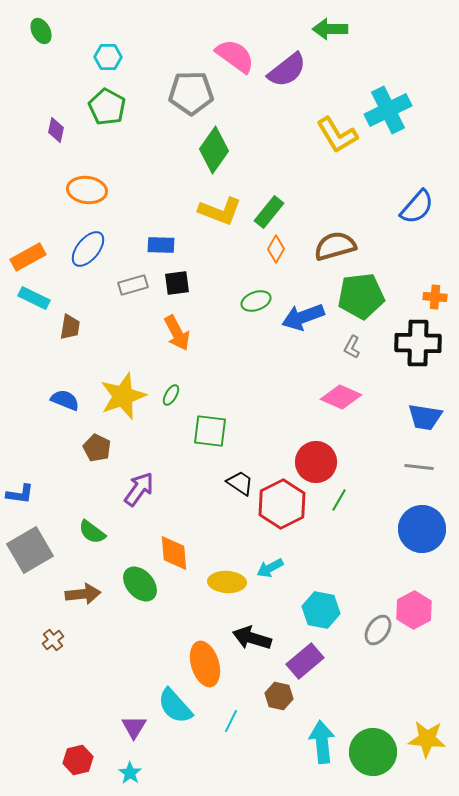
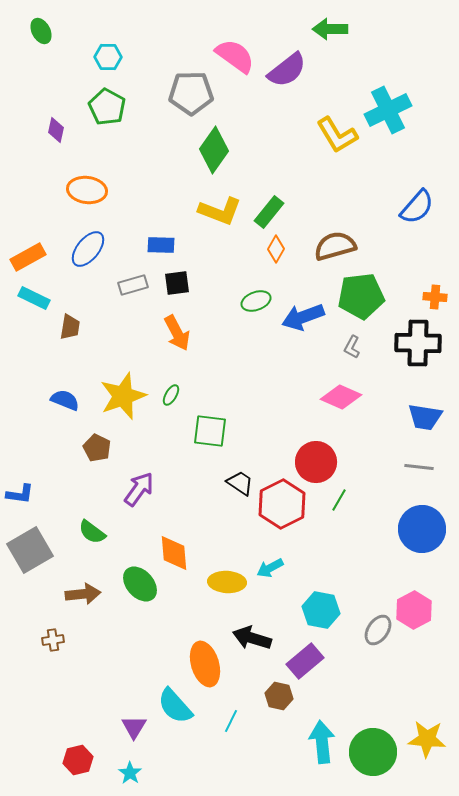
brown cross at (53, 640): rotated 30 degrees clockwise
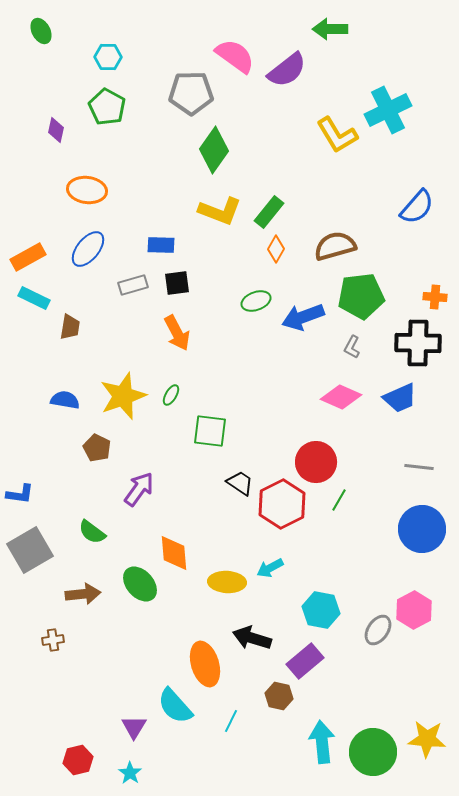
blue semicircle at (65, 400): rotated 12 degrees counterclockwise
blue trapezoid at (425, 417): moved 25 px left, 19 px up; rotated 33 degrees counterclockwise
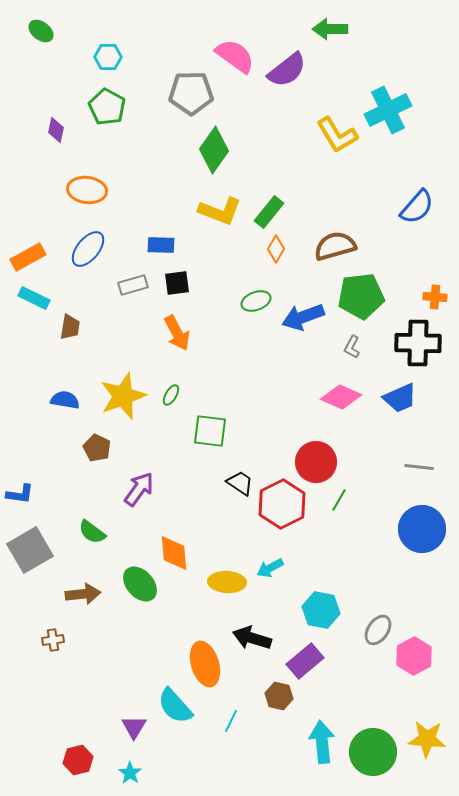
green ellipse at (41, 31): rotated 25 degrees counterclockwise
pink hexagon at (414, 610): moved 46 px down
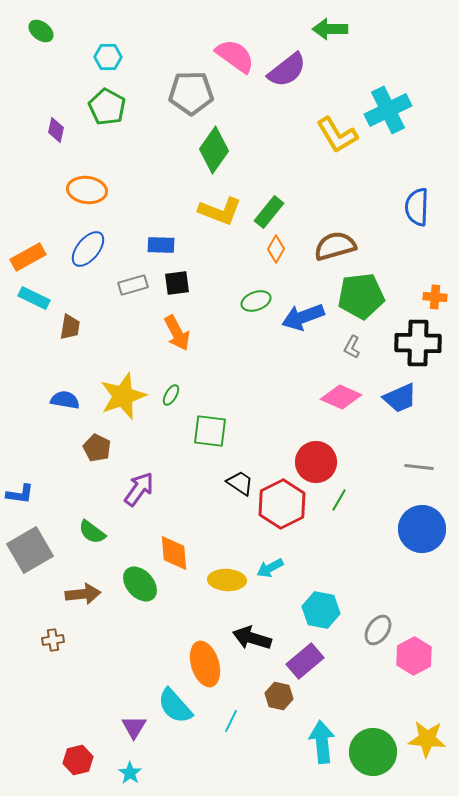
blue semicircle at (417, 207): rotated 141 degrees clockwise
yellow ellipse at (227, 582): moved 2 px up
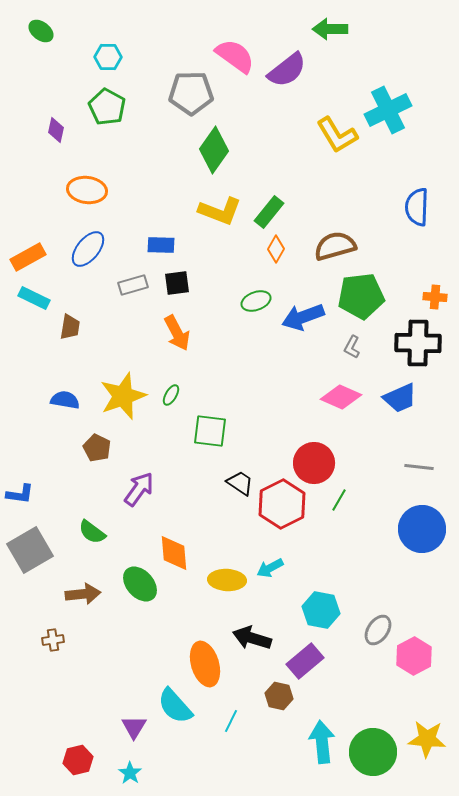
red circle at (316, 462): moved 2 px left, 1 px down
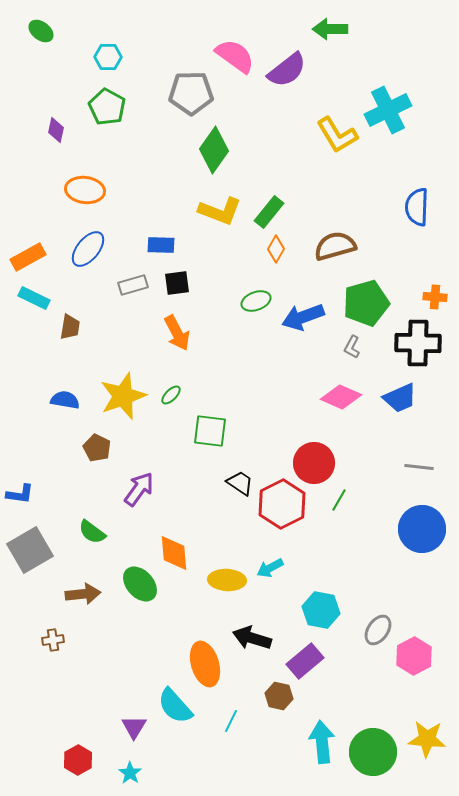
orange ellipse at (87, 190): moved 2 px left
green pentagon at (361, 296): moved 5 px right, 7 px down; rotated 9 degrees counterclockwise
green ellipse at (171, 395): rotated 15 degrees clockwise
red hexagon at (78, 760): rotated 16 degrees counterclockwise
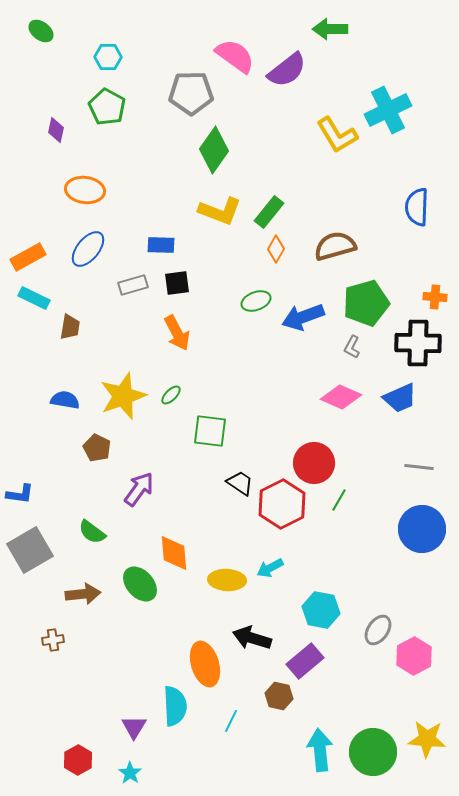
cyan semicircle at (175, 706): rotated 141 degrees counterclockwise
cyan arrow at (322, 742): moved 2 px left, 8 px down
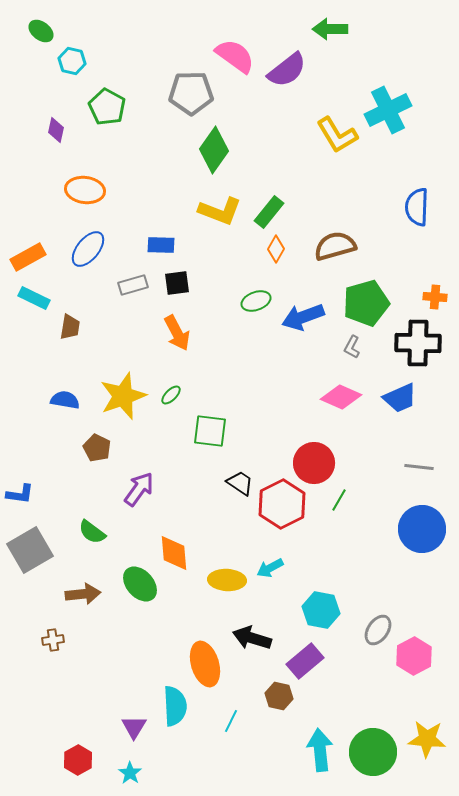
cyan hexagon at (108, 57): moved 36 px left, 4 px down; rotated 12 degrees clockwise
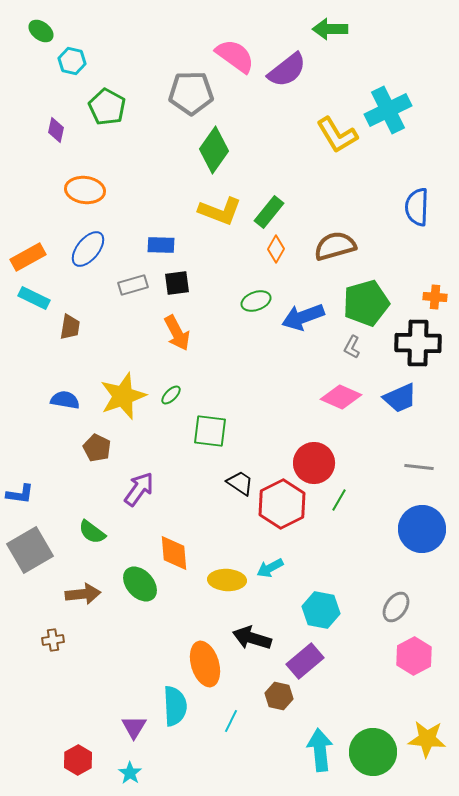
gray ellipse at (378, 630): moved 18 px right, 23 px up
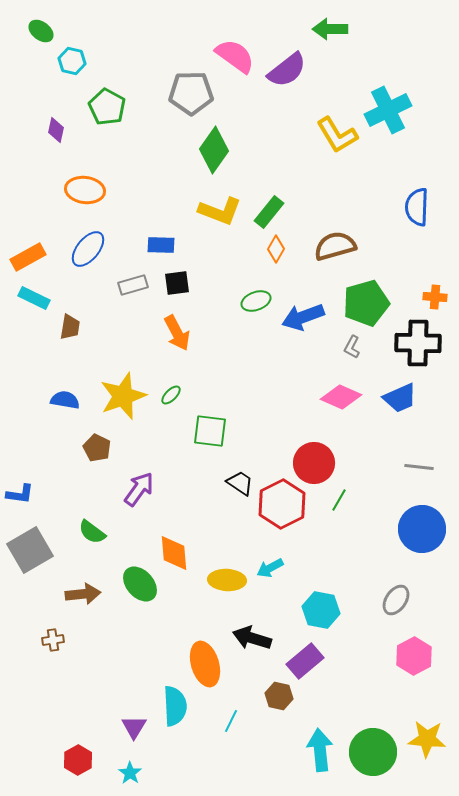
gray ellipse at (396, 607): moved 7 px up
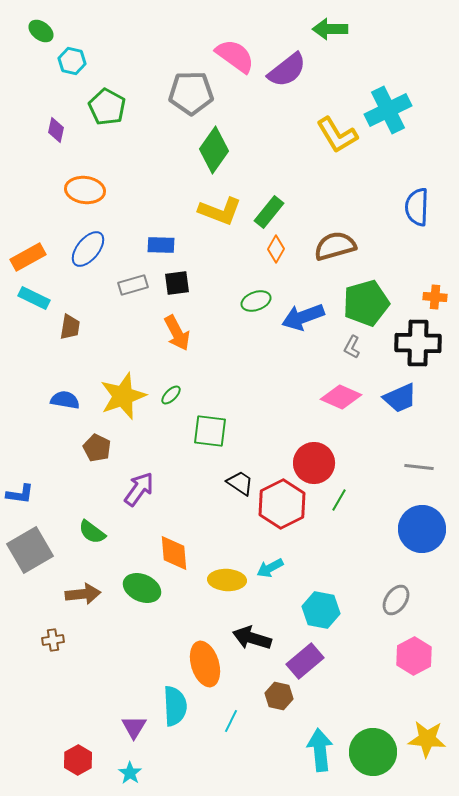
green ellipse at (140, 584): moved 2 px right, 4 px down; rotated 24 degrees counterclockwise
